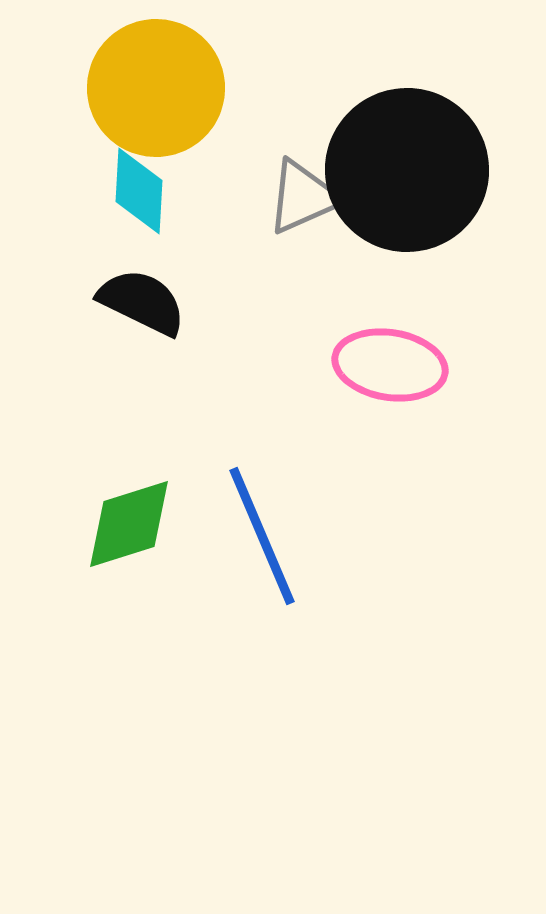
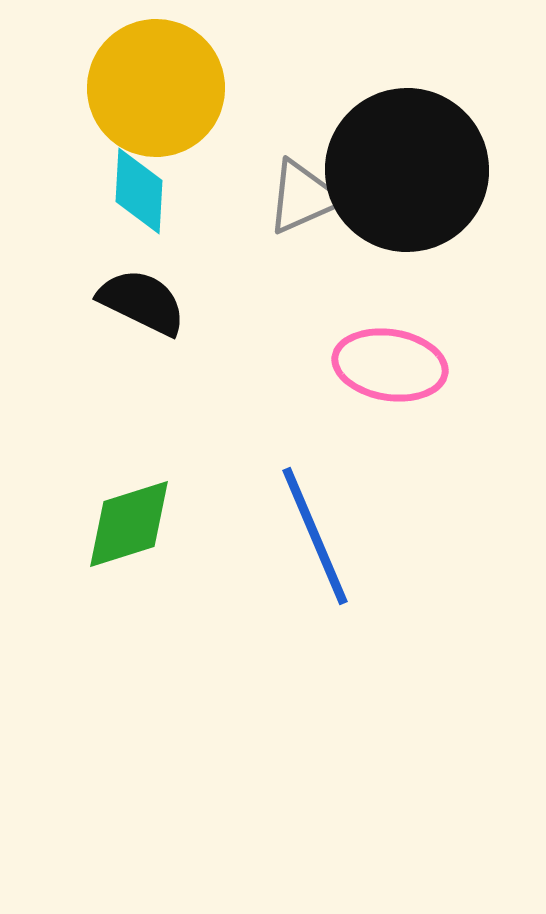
blue line: moved 53 px right
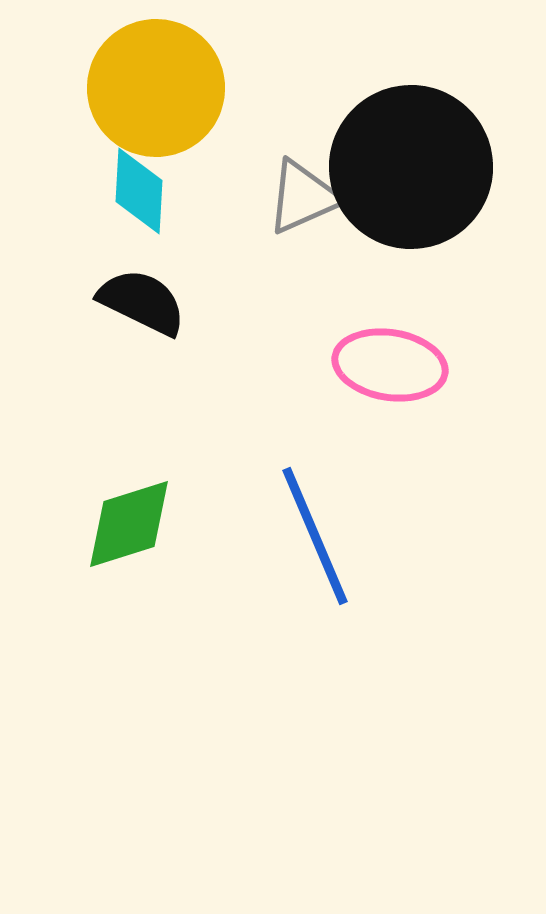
black circle: moved 4 px right, 3 px up
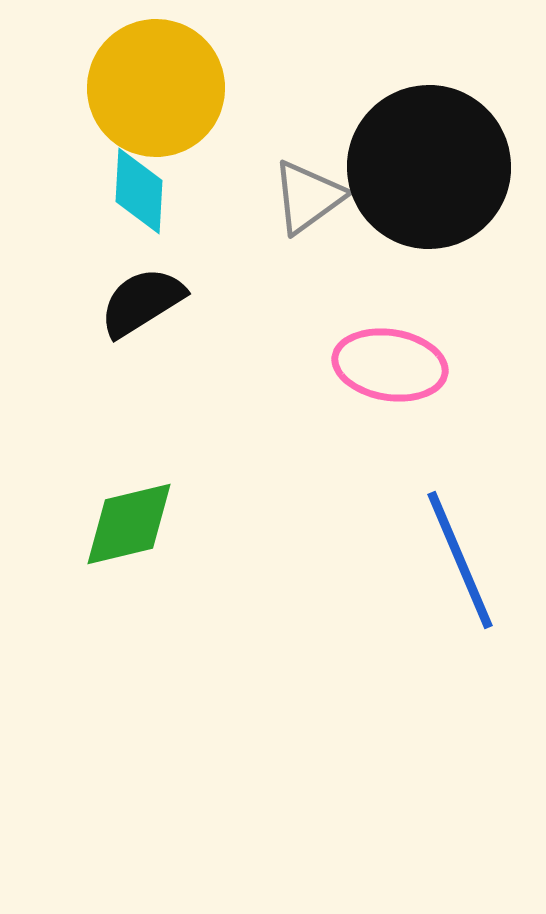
black circle: moved 18 px right
gray triangle: moved 5 px right; rotated 12 degrees counterclockwise
black semicircle: rotated 58 degrees counterclockwise
green diamond: rotated 4 degrees clockwise
blue line: moved 145 px right, 24 px down
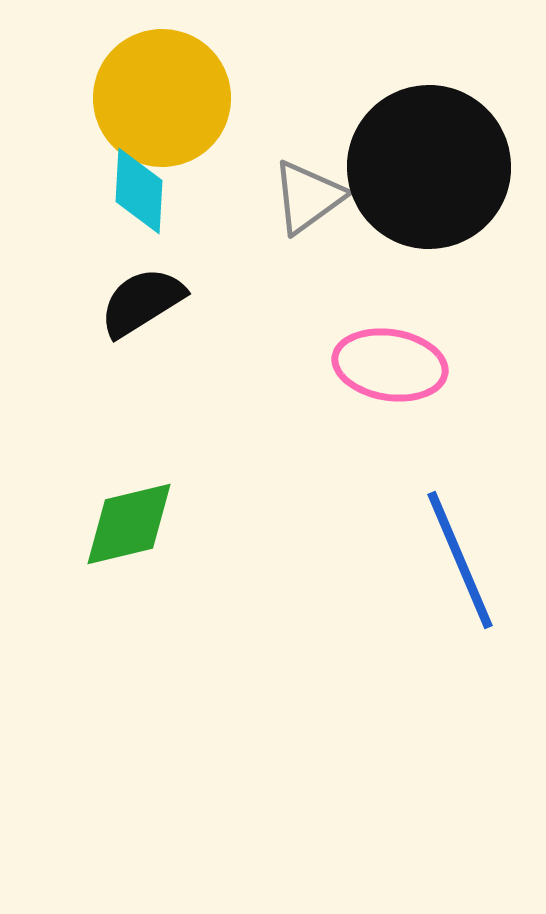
yellow circle: moved 6 px right, 10 px down
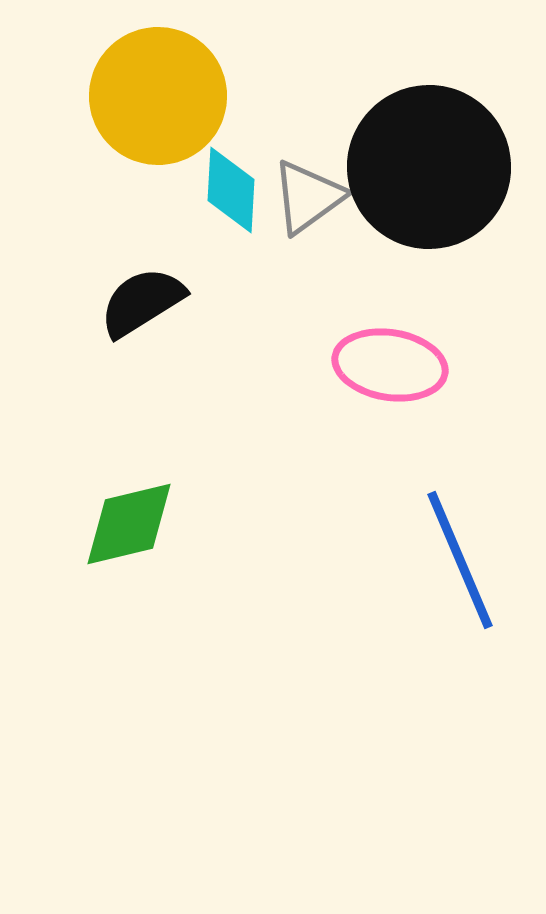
yellow circle: moved 4 px left, 2 px up
cyan diamond: moved 92 px right, 1 px up
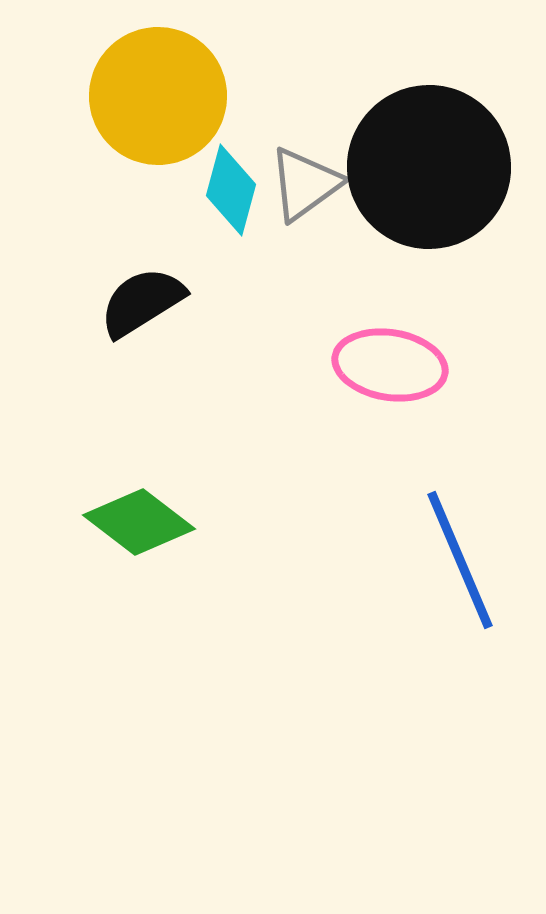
cyan diamond: rotated 12 degrees clockwise
gray triangle: moved 3 px left, 13 px up
green diamond: moved 10 px right, 2 px up; rotated 51 degrees clockwise
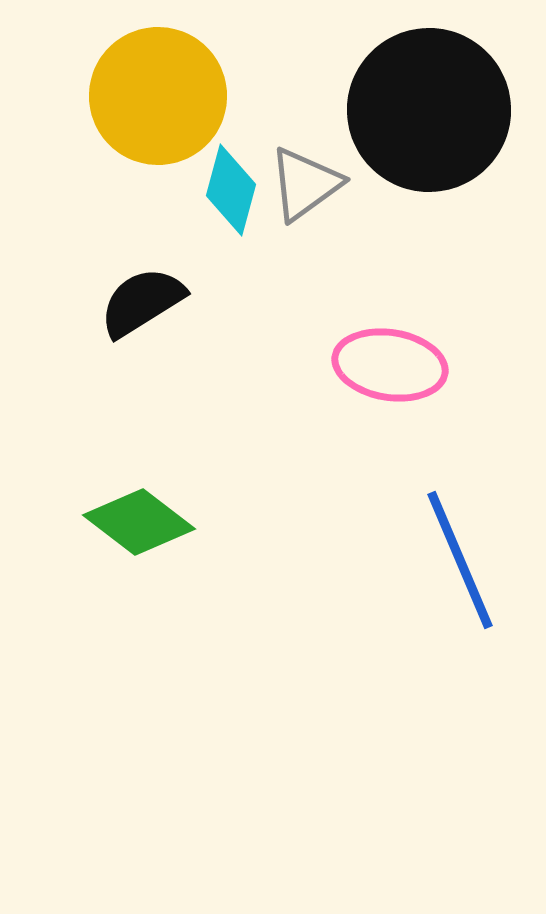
black circle: moved 57 px up
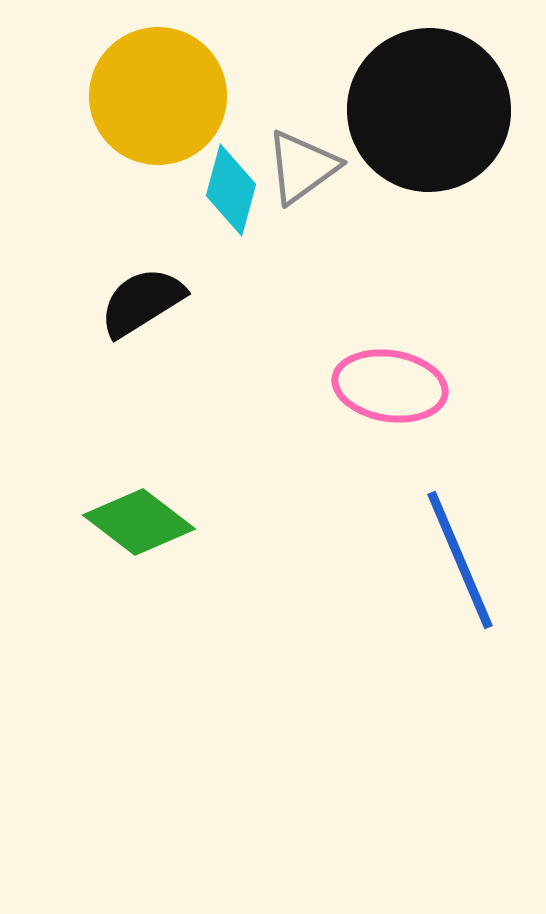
gray triangle: moved 3 px left, 17 px up
pink ellipse: moved 21 px down
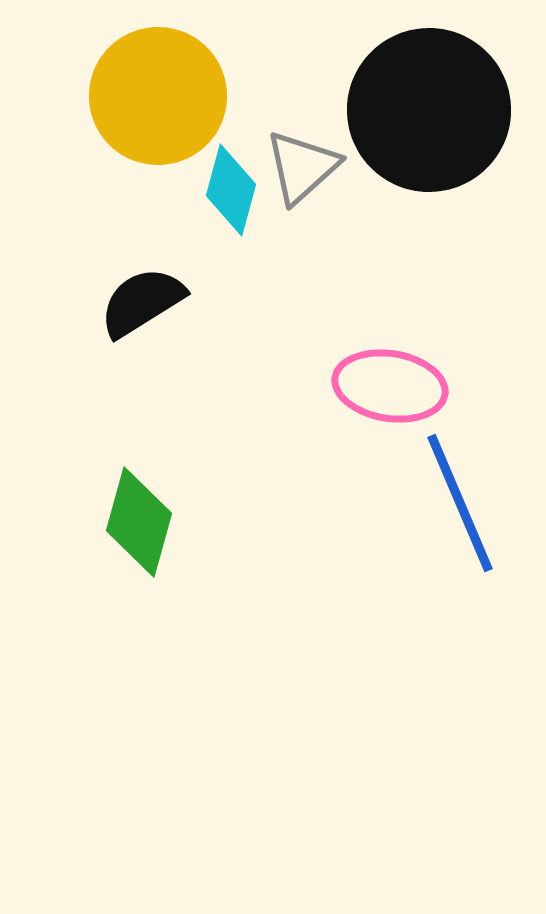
gray triangle: rotated 6 degrees counterclockwise
green diamond: rotated 68 degrees clockwise
blue line: moved 57 px up
